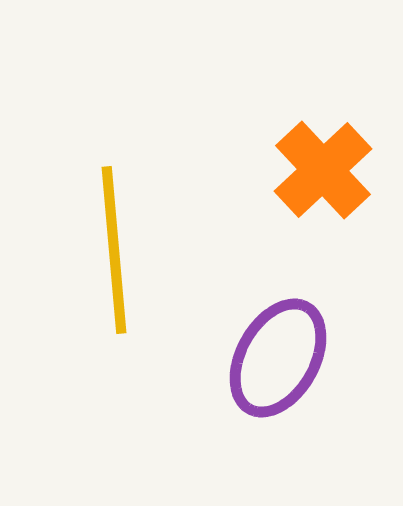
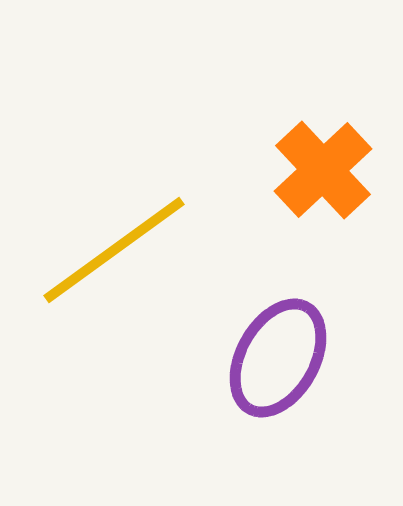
yellow line: rotated 59 degrees clockwise
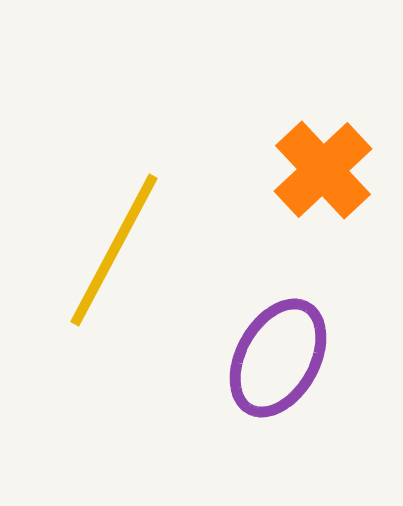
yellow line: rotated 26 degrees counterclockwise
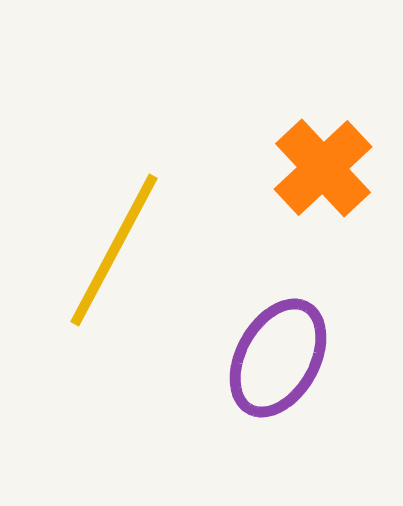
orange cross: moved 2 px up
